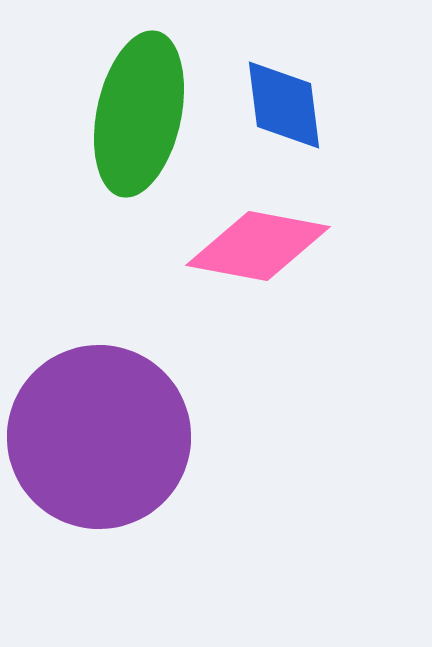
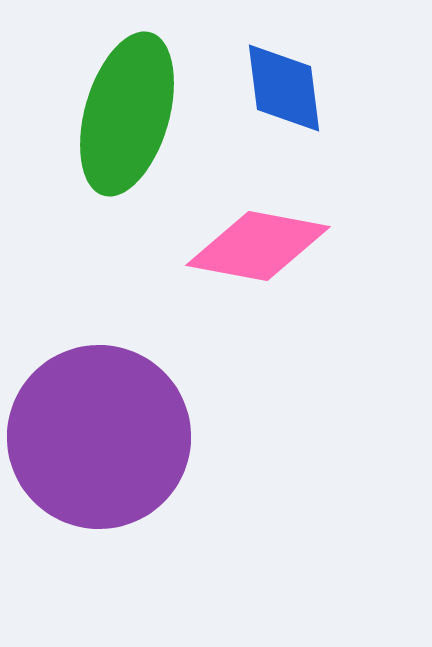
blue diamond: moved 17 px up
green ellipse: moved 12 px left; rotated 4 degrees clockwise
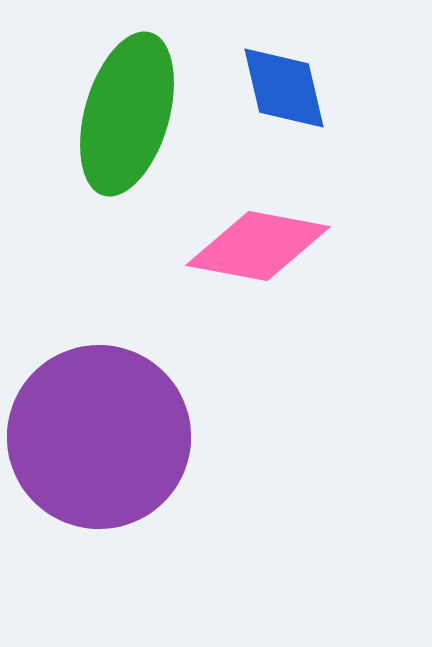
blue diamond: rotated 6 degrees counterclockwise
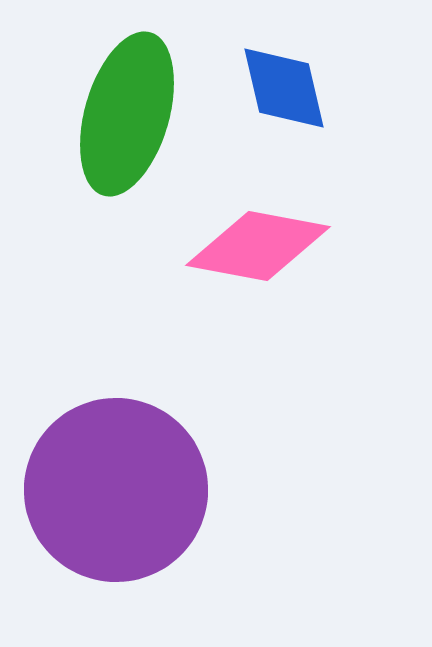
purple circle: moved 17 px right, 53 px down
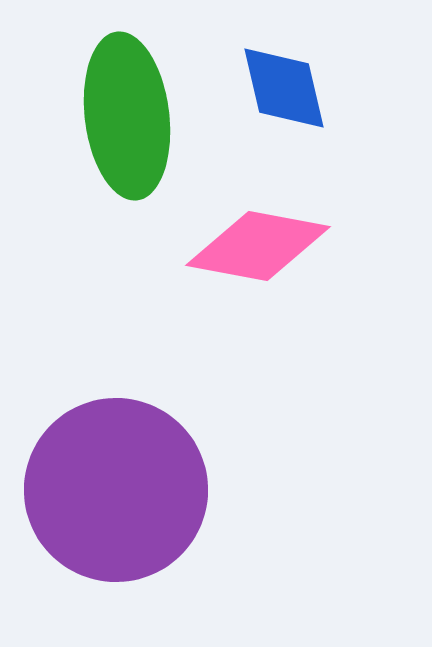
green ellipse: moved 2 px down; rotated 23 degrees counterclockwise
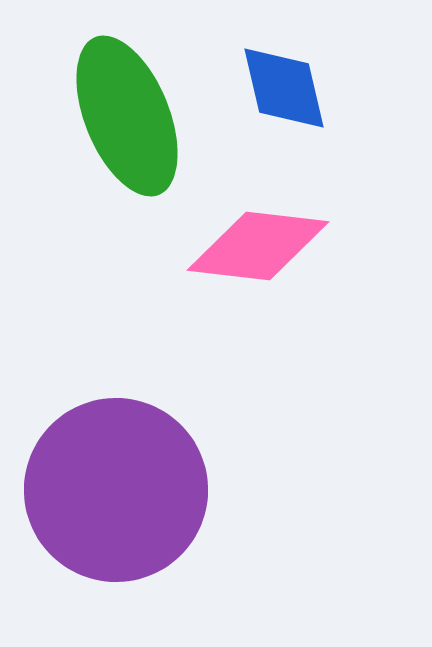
green ellipse: rotated 15 degrees counterclockwise
pink diamond: rotated 4 degrees counterclockwise
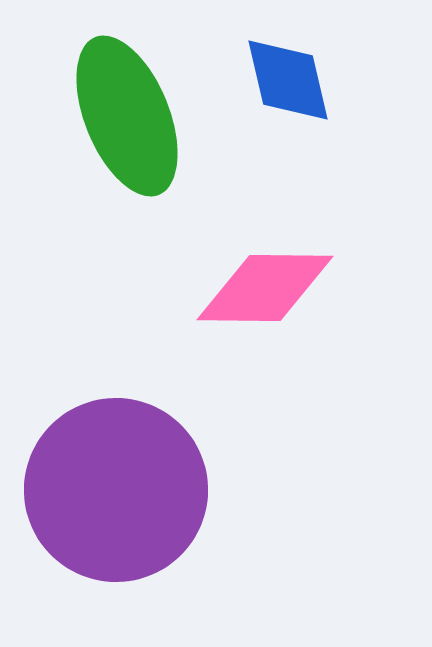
blue diamond: moved 4 px right, 8 px up
pink diamond: moved 7 px right, 42 px down; rotated 6 degrees counterclockwise
